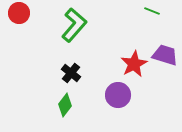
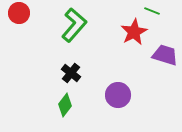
red star: moved 32 px up
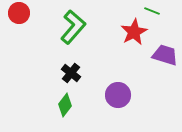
green L-shape: moved 1 px left, 2 px down
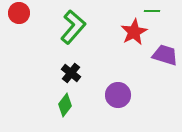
green line: rotated 21 degrees counterclockwise
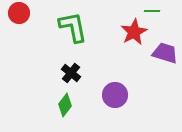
green L-shape: rotated 52 degrees counterclockwise
purple trapezoid: moved 2 px up
purple circle: moved 3 px left
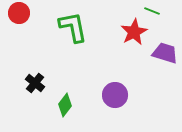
green line: rotated 21 degrees clockwise
black cross: moved 36 px left, 10 px down
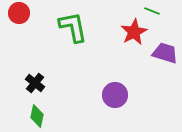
green diamond: moved 28 px left, 11 px down; rotated 25 degrees counterclockwise
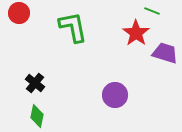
red star: moved 2 px right, 1 px down; rotated 8 degrees counterclockwise
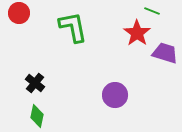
red star: moved 1 px right
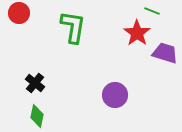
green L-shape: rotated 20 degrees clockwise
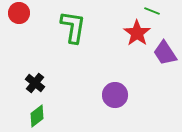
purple trapezoid: rotated 140 degrees counterclockwise
green diamond: rotated 40 degrees clockwise
